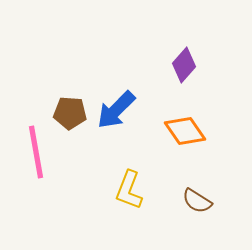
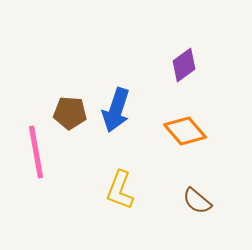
purple diamond: rotated 12 degrees clockwise
blue arrow: rotated 27 degrees counterclockwise
orange diamond: rotated 6 degrees counterclockwise
yellow L-shape: moved 9 px left
brown semicircle: rotated 8 degrees clockwise
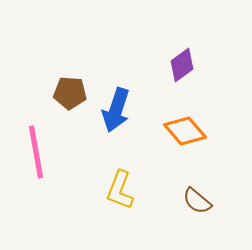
purple diamond: moved 2 px left
brown pentagon: moved 20 px up
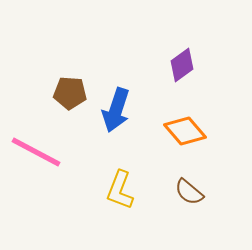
pink line: rotated 52 degrees counterclockwise
brown semicircle: moved 8 px left, 9 px up
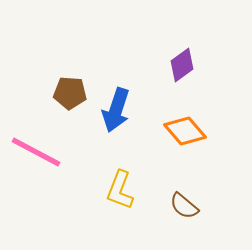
brown semicircle: moved 5 px left, 14 px down
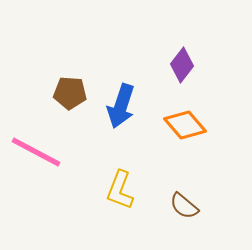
purple diamond: rotated 16 degrees counterclockwise
blue arrow: moved 5 px right, 4 px up
orange diamond: moved 6 px up
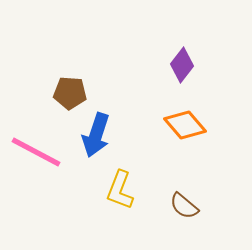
blue arrow: moved 25 px left, 29 px down
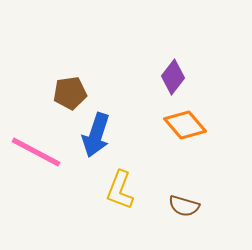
purple diamond: moved 9 px left, 12 px down
brown pentagon: rotated 12 degrees counterclockwise
brown semicircle: rotated 24 degrees counterclockwise
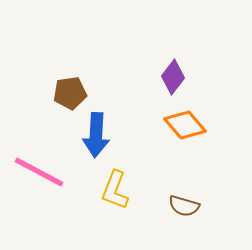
blue arrow: rotated 15 degrees counterclockwise
pink line: moved 3 px right, 20 px down
yellow L-shape: moved 5 px left
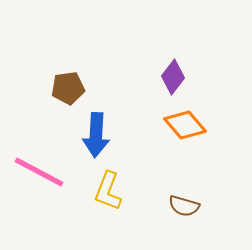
brown pentagon: moved 2 px left, 5 px up
yellow L-shape: moved 7 px left, 1 px down
